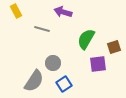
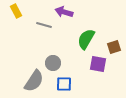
purple arrow: moved 1 px right
gray line: moved 2 px right, 4 px up
purple square: rotated 18 degrees clockwise
blue square: rotated 35 degrees clockwise
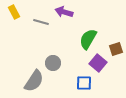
yellow rectangle: moved 2 px left, 1 px down
gray line: moved 3 px left, 3 px up
green semicircle: moved 2 px right
brown square: moved 2 px right, 2 px down
purple square: moved 1 px up; rotated 30 degrees clockwise
blue square: moved 20 px right, 1 px up
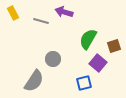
yellow rectangle: moved 1 px left, 1 px down
gray line: moved 1 px up
brown square: moved 2 px left, 3 px up
gray circle: moved 4 px up
blue square: rotated 14 degrees counterclockwise
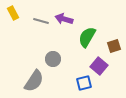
purple arrow: moved 7 px down
green semicircle: moved 1 px left, 2 px up
purple square: moved 1 px right, 3 px down
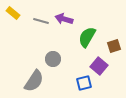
yellow rectangle: rotated 24 degrees counterclockwise
